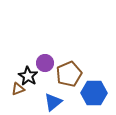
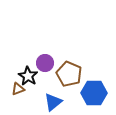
brown pentagon: rotated 25 degrees counterclockwise
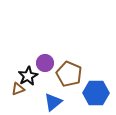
black star: rotated 12 degrees clockwise
blue hexagon: moved 2 px right
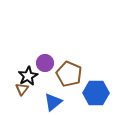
brown triangle: moved 4 px right; rotated 32 degrees counterclockwise
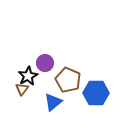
brown pentagon: moved 1 px left, 6 px down
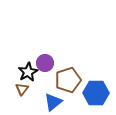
black star: moved 4 px up
brown pentagon: rotated 30 degrees clockwise
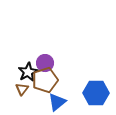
brown pentagon: moved 23 px left
blue triangle: moved 4 px right
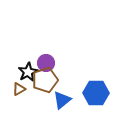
purple circle: moved 1 px right
brown triangle: moved 3 px left; rotated 24 degrees clockwise
blue triangle: moved 5 px right, 2 px up
